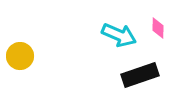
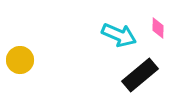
yellow circle: moved 4 px down
black rectangle: rotated 21 degrees counterclockwise
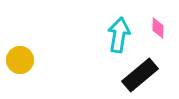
cyan arrow: rotated 104 degrees counterclockwise
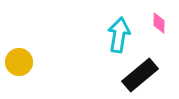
pink diamond: moved 1 px right, 5 px up
yellow circle: moved 1 px left, 2 px down
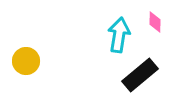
pink diamond: moved 4 px left, 1 px up
yellow circle: moved 7 px right, 1 px up
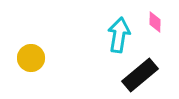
yellow circle: moved 5 px right, 3 px up
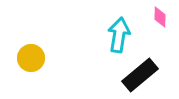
pink diamond: moved 5 px right, 5 px up
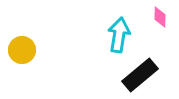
yellow circle: moved 9 px left, 8 px up
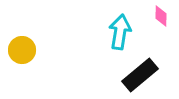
pink diamond: moved 1 px right, 1 px up
cyan arrow: moved 1 px right, 3 px up
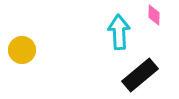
pink diamond: moved 7 px left, 1 px up
cyan arrow: moved 1 px left; rotated 12 degrees counterclockwise
